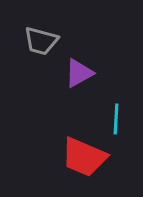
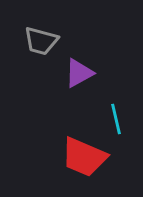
cyan line: rotated 16 degrees counterclockwise
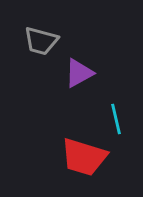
red trapezoid: rotated 6 degrees counterclockwise
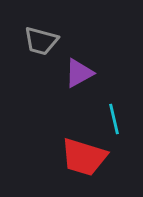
cyan line: moved 2 px left
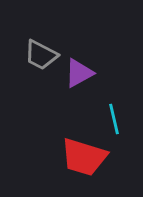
gray trapezoid: moved 14 px down; rotated 12 degrees clockwise
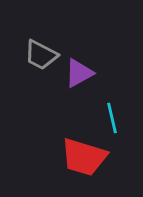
cyan line: moved 2 px left, 1 px up
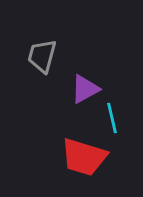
gray trapezoid: moved 1 px right, 1 px down; rotated 78 degrees clockwise
purple triangle: moved 6 px right, 16 px down
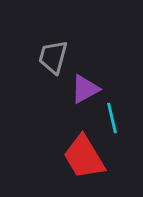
gray trapezoid: moved 11 px right, 1 px down
red trapezoid: rotated 42 degrees clockwise
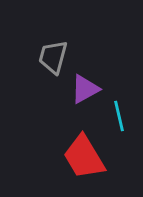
cyan line: moved 7 px right, 2 px up
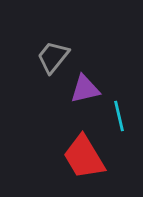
gray trapezoid: rotated 24 degrees clockwise
purple triangle: rotated 16 degrees clockwise
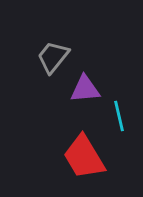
purple triangle: rotated 8 degrees clockwise
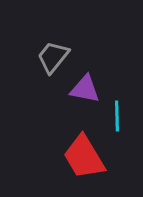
purple triangle: rotated 16 degrees clockwise
cyan line: moved 2 px left; rotated 12 degrees clockwise
